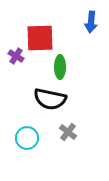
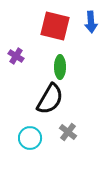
blue arrow: rotated 10 degrees counterclockwise
red square: moved 15 px right, 12 px up; rotated 16 degrees clockwise
black semicircle: rotated 72 degrees counterclockwise
cyan circle: moved 3 px right
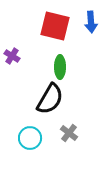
purple cross: moved 4 px left
gray cross: moved 1 px right, 1 px down
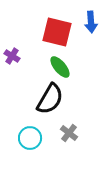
red square: moved 2 px right, 6 px down
green ellipse: rotated 40 degrees counterclockwise
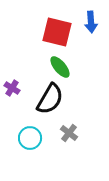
purple cross: moved 32 px down
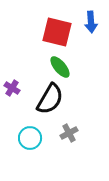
gray cross: rotated 24 degrees clockwise
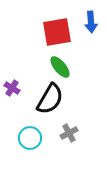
red square: rotated 24 degrees counterclockwise
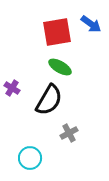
blue arrow: moved 2 px down; rotated 50 degrees counterclockwise
green ellipse: rotated 20 degrees counterclockwise
black semicircle: moved 1 px left, 1 px down
cyan circle: moved 20 px down
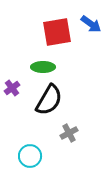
green ellipse: moved 17 px left; rotated 30 degrees counterclockwise
purple cross: rotated 21 degrees clockwise
cyan circle: moved 2 px up
